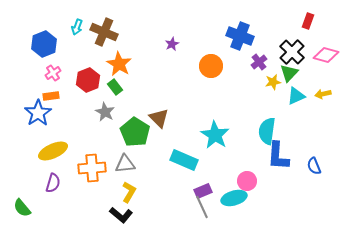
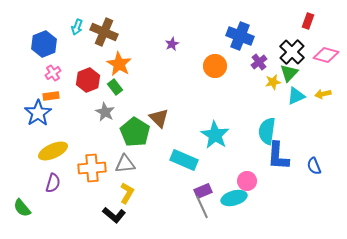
orange circle: moved 4 px right
yellow L-shape: moved 2 px left, 1 px down
black L-shape: moved 7 px left
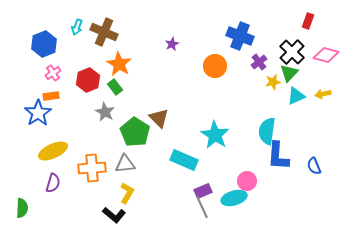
green semicircle: rotated 138 degrees counterclockwise
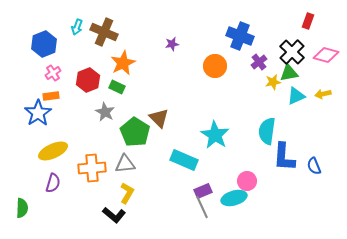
purple star: rotated 16 degrees clockwise
orange star: moved 4 px right, 1 px up; rotated 15 degrees clockwise
green triangle: rotated 36 degrees clockwise
green rectangle: moved 2 px right; rotated 28 degrees counterclockwise
blue L-shape: moved 6 px right, 1 px down
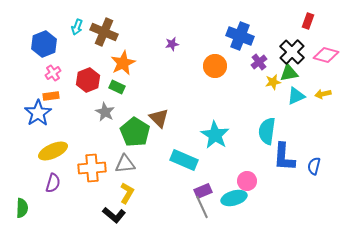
blue semicircle: rotated 36 degrees clockwise
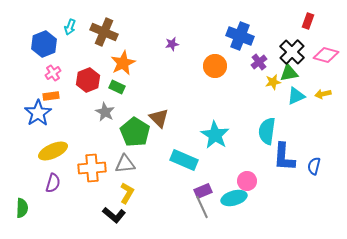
cyan arrow: moved 7 px left
